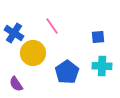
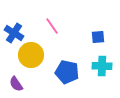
yellow circle: moved 2 px left, 2 px down
blue pentagon: rotated 25 degrees counterclockwise
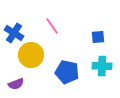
purple semicircle: rotated 77 degrees counterclockwise
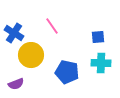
cyan cross: moved 1 px left, 3 px up
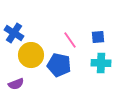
pink line: moved 18 px right, 14 px down
blue pentagon: moved 8 px left, 7 px up
